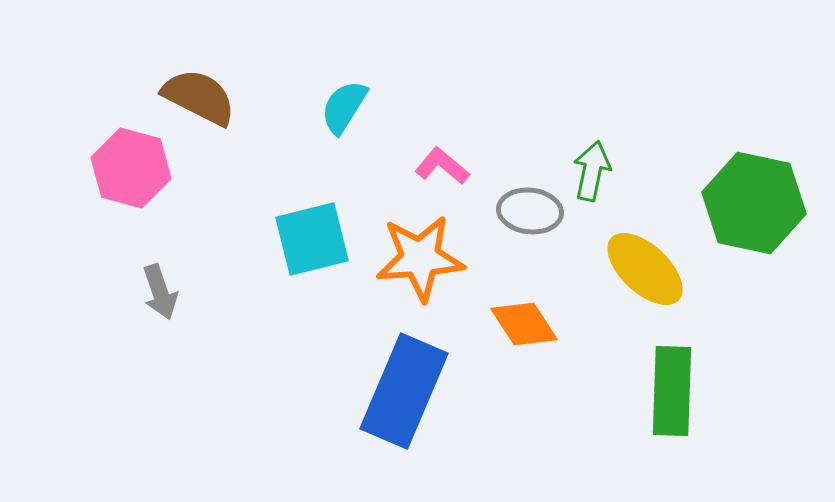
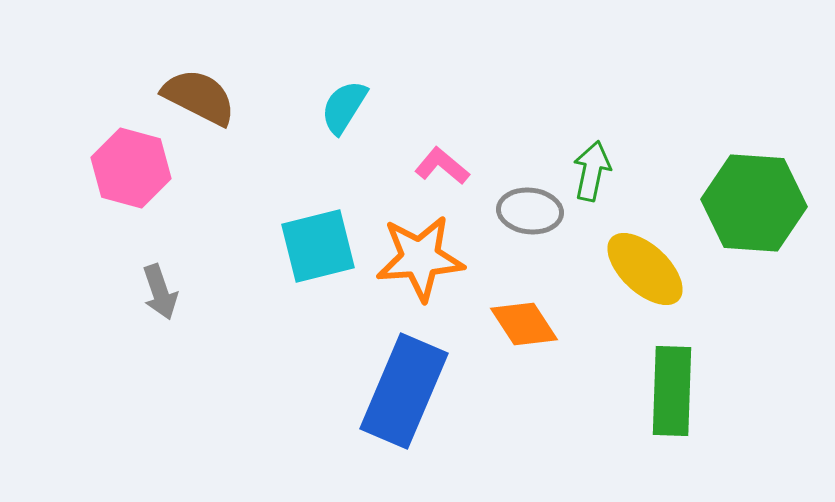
green hexagon: rotated 8 degrees counterclockwise
cyan square: moved 6 px right, 7 px down
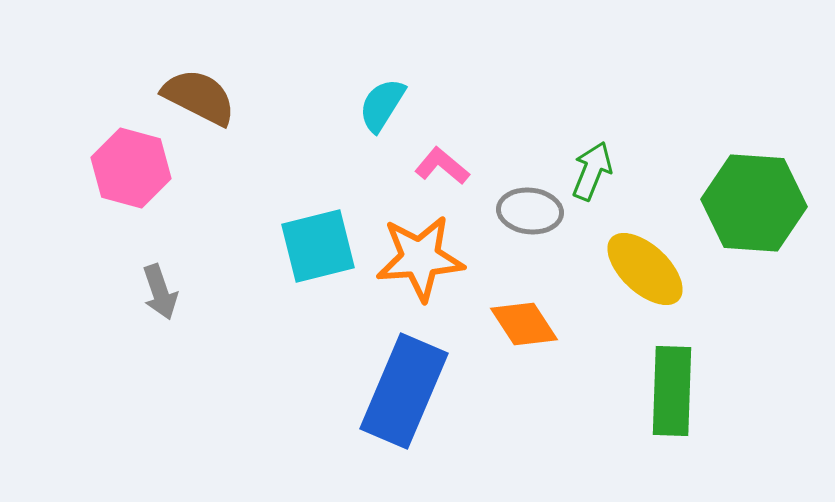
cyan semicircle: moved 38 px right, 2 px up
green arrow: rotated 10 degrees clockwise
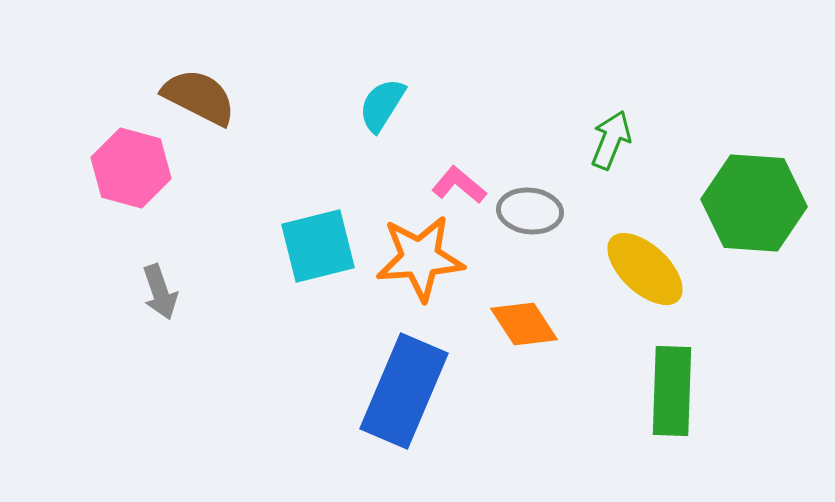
pink L-shape: moved 17 px right, 19 px down
green arrow: moved 19 px right, 31 px up
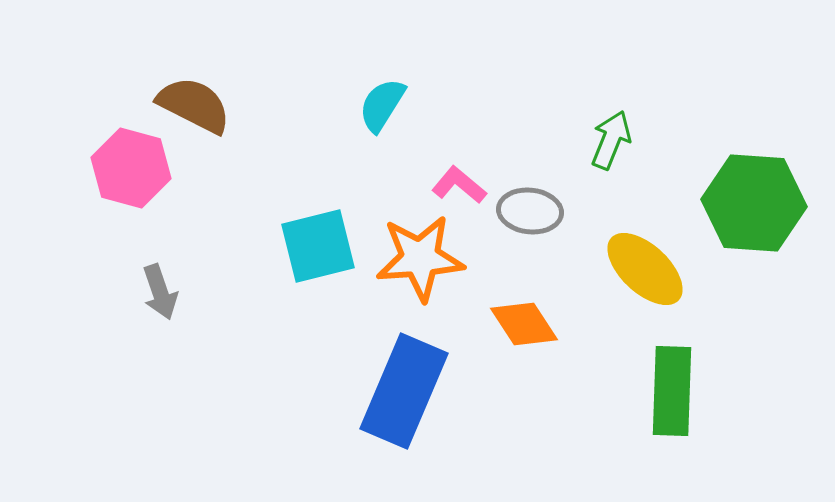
brown semicircle: moved 5 px left, 8 px down
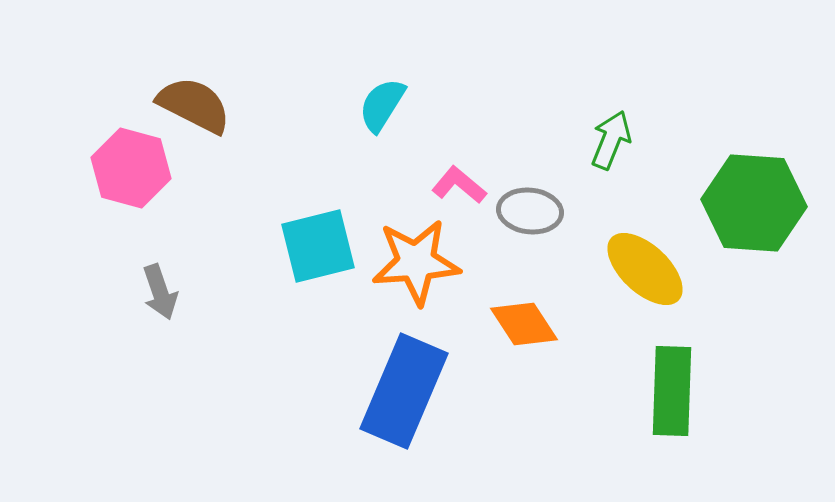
orange star: moved 4 px left, 4 px down
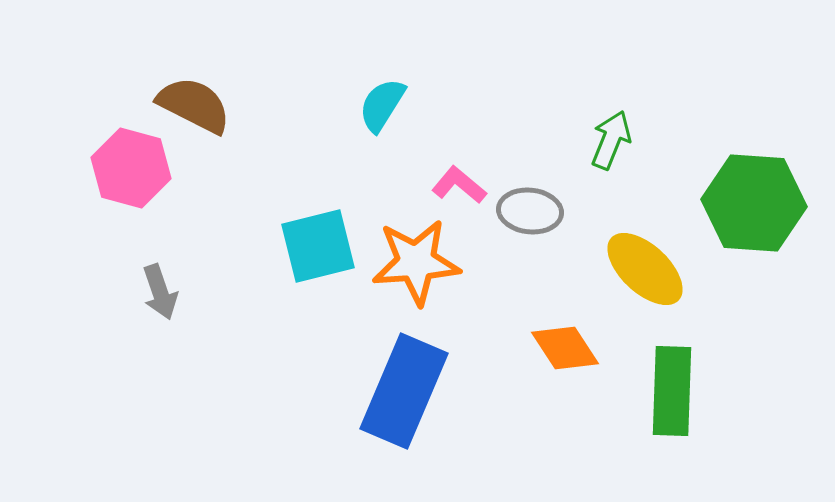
orange diamond: moved 41 px right, 24 px down
